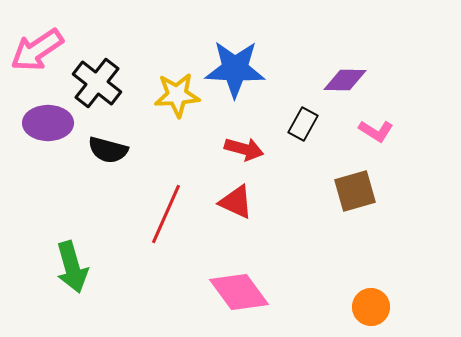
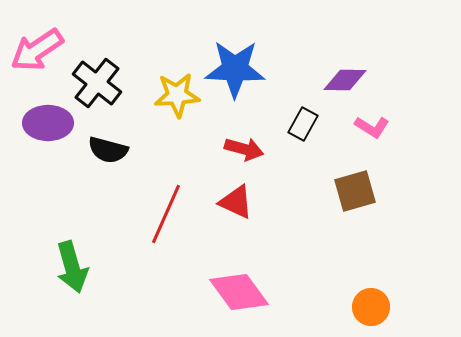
pink L-shape: moved 4 px left, 4 px up
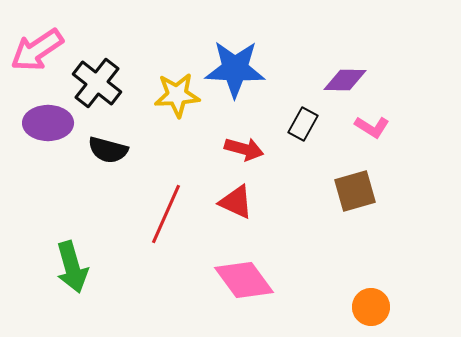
pink diamond: moved 5 px right, 12 px up
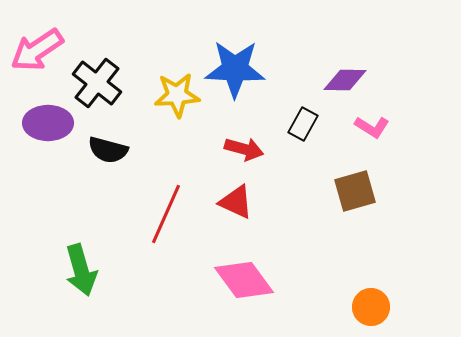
green arrow: moved 9 px right, 3 px down
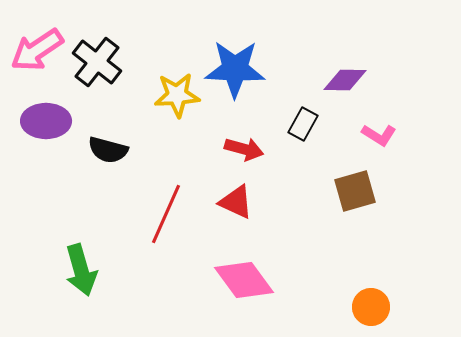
black cross: moved 21 px up
purple ellipse: moved 2 px left, 2 px up
pink L-shape: moved 7 px right, 8 px down
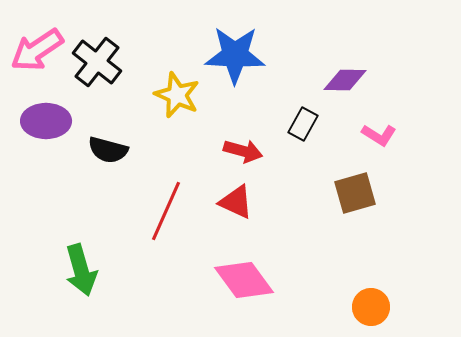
blue star: moved 14 px up
yellow star: rotated 27 degrees clockwise
red arrow: moved 1 px left, 2 px down
brown square: moved 2 px down
red line: moved 3 px up
